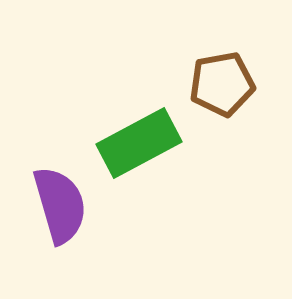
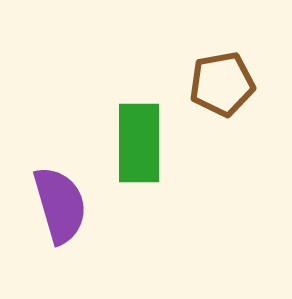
green rectangle: rotated 62 degrees counterclockwise
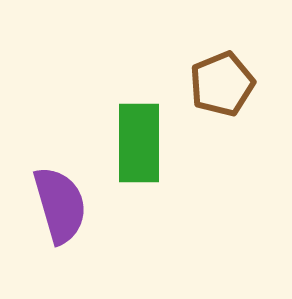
brown pentagon: rotated 12 degrees counterclockwise
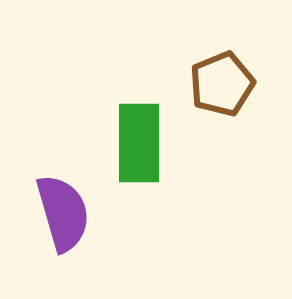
purple semicircle: moved 3 px right, 8 px down
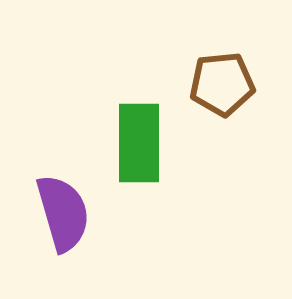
brown pentagon: rotated 16 degrees clockwise
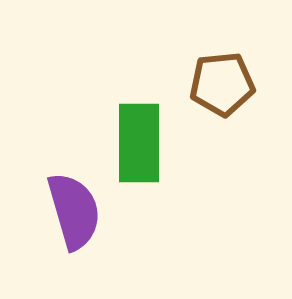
purple semicircle: moved 11 px right, 2 px up
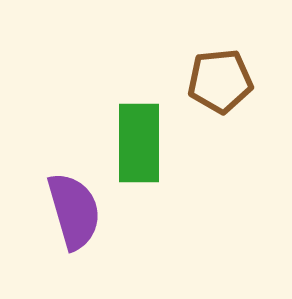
brown pentagon: moved 2 px left, 3 px up
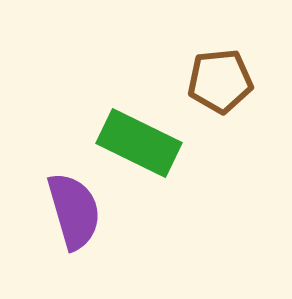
green rectangle: rotated 64 degrees counterclockwise
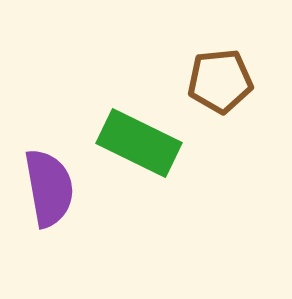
purple semicircle: moved 25 px left, 23 px up; rotated 6 degrees clockwise
